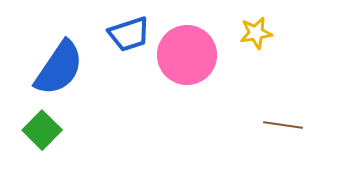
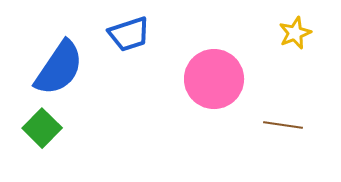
yellow star: moved 39 px right; rotated 12 degrees counterclockwise
pink circle: moved 27 px right, 24 px down
green square: moved 2 px up
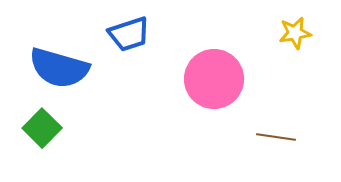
yellow star: rotated 12 degrees clockwise
blue semicircle: rotated 72 degrees clockwise
brown line: moved 7 px left, 12 px down
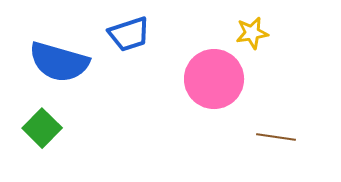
yellow star: moved 43 px left
blue semicircle: moved 6 px up
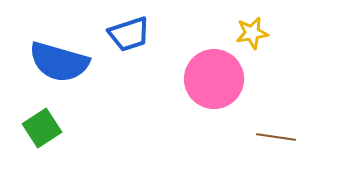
green square: rotated 12 degrees clockwise
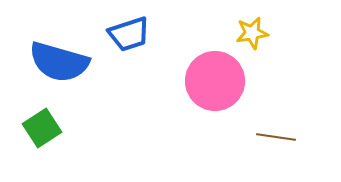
pink circle: moved 1 px right, 2 px down
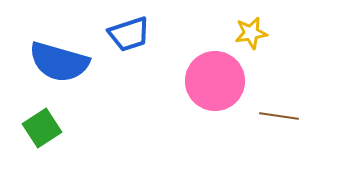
yellow star: moved 1 px left
brown line: moved 3 px right, 21 px up
